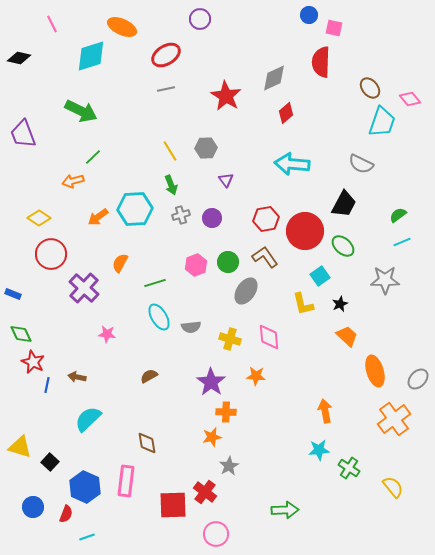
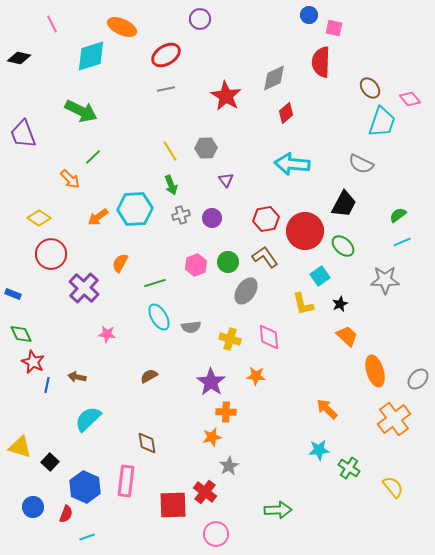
orange arrow at (73, 181): moved 3 px left, 2 px up; rotated 120 degrees counterclockwise
orange arrow at (325, 411): moved 2 px right, 2 px up; rotated 35 degrees counterclockwise
green arrow at (285, 510): moved 7 px left
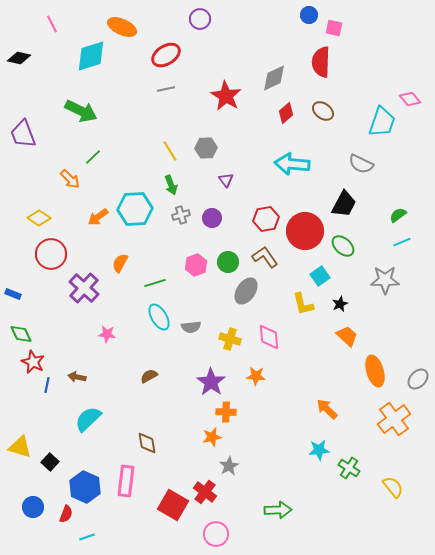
brown ellipse at (370, 88): moved 47 px left, 23 px down; rotated 15 degrees counterclockwise
red square at (173, 505): rotated 32 degrees clockwise
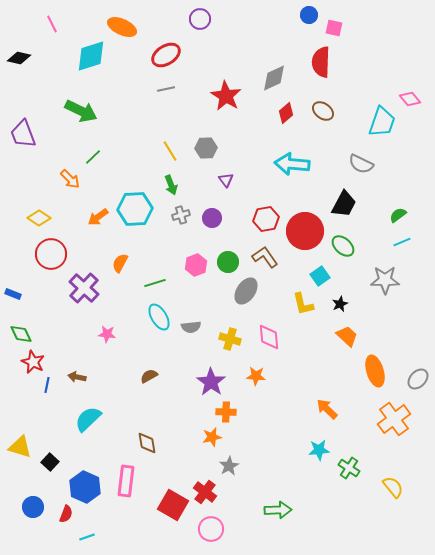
pink circle at (216, 534): moved 5 px left, 5 px up
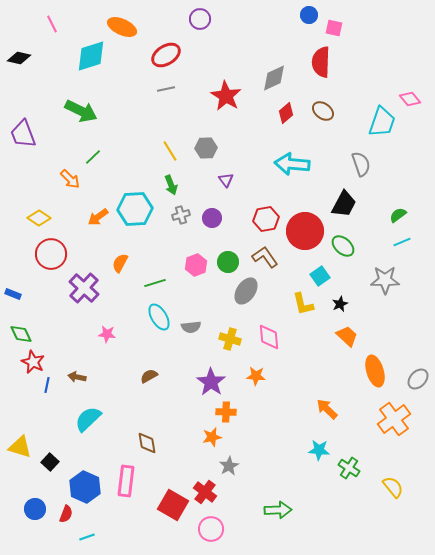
gray semicircle at (361, 164): rotated 135 degrees counterclockwise
cyan star at (319, 450): rotated 10 degrees clockwise
blue circle at (33, 507): moved 2 px right, 2 px down
